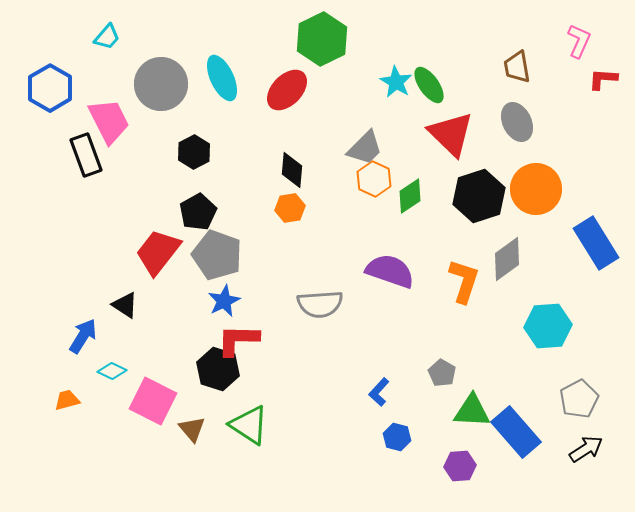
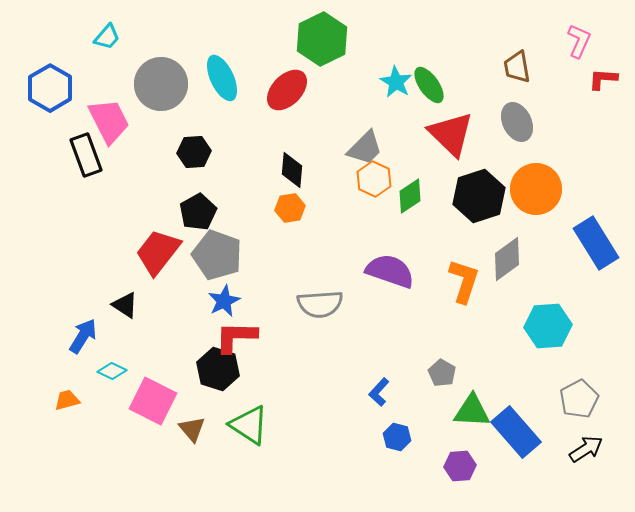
black hexagon at (194, 152): rotated 24 degrees clockwise
red L-shape at (238, 340): moved 2 px left, 3 px up
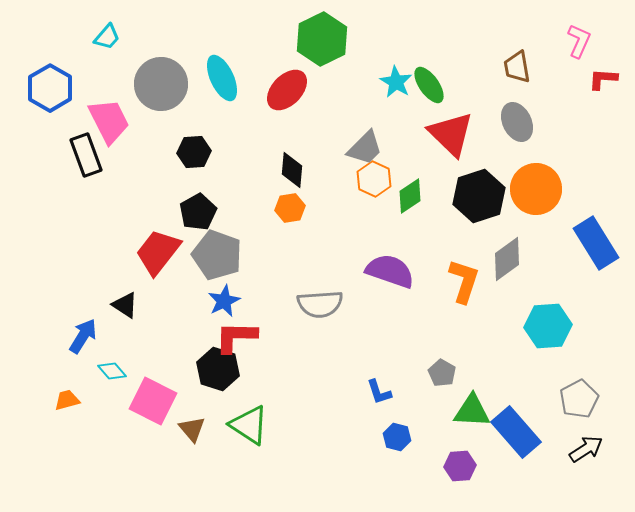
cyan diamond at (112, 371): rotated 24 degrees clockwise
blue L-shape at (379, 392): rotated 60 degrees counterclockwise
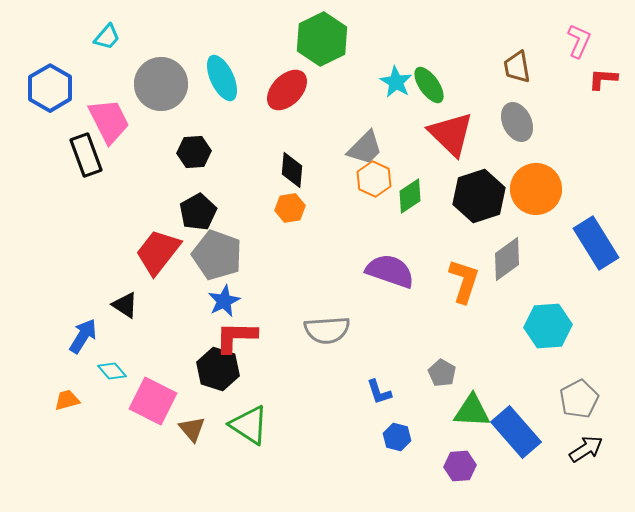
gray semicircle at (320, 304): moved 7 px right, 26 px down
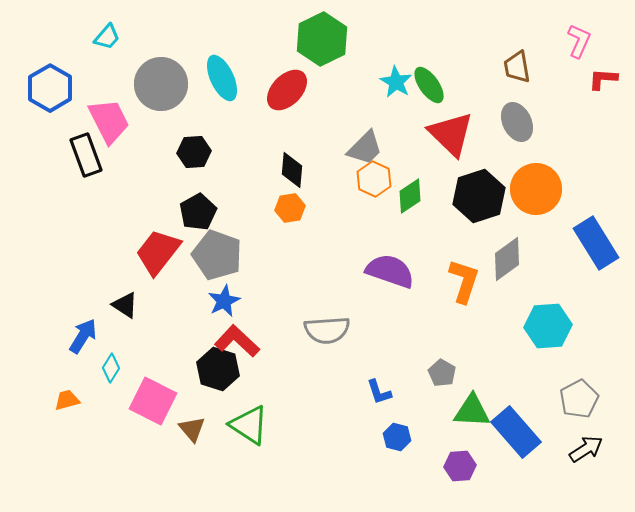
red L-shape at (236, 337): moved 1 px right, 4 px down; rotated 42 degrees clockwise
cyan diamond at (112, 371): moved 1 px left, 3 px up; rotated 72 degrees clockwise
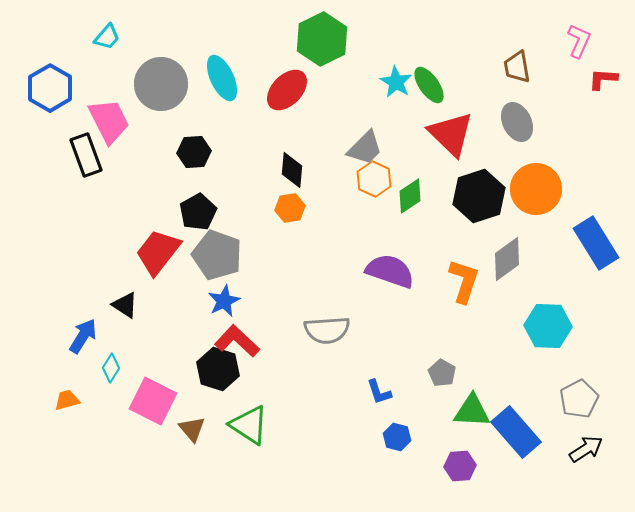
cyan hexagon at (548, 326): rotated 6 degrees clockwise
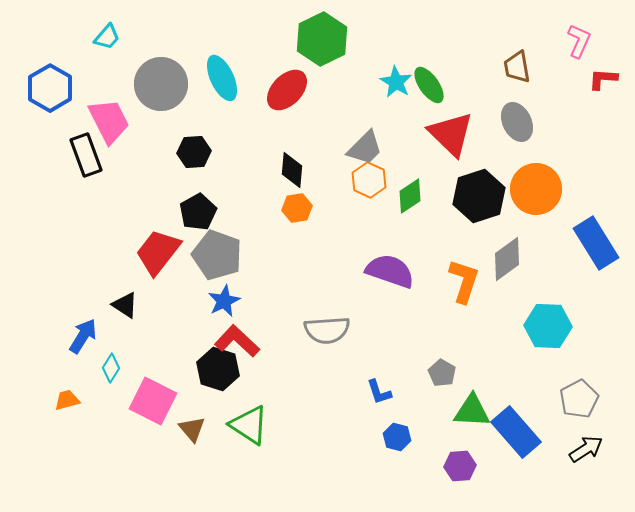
orange hexagon at (374, 179): moved 5 px left, 1 px down
orange hexagon at (290, 208): moved 7 px right
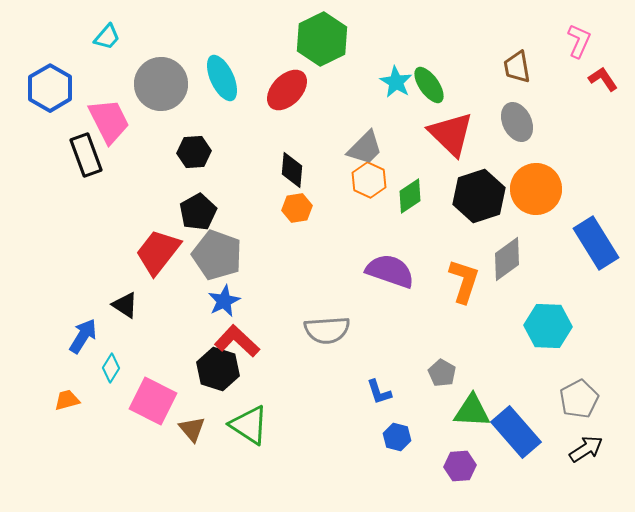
red L-shape at (603, 79): rotated 52 degrees clockwise
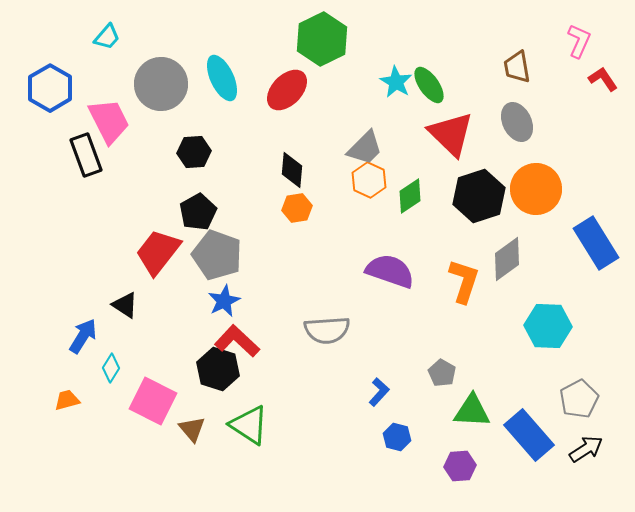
blue L-shape at (379, 392): rotated 120 degrees counterclockwise
blue rectangle at (516, 432): moved 13 px right, 3 px down
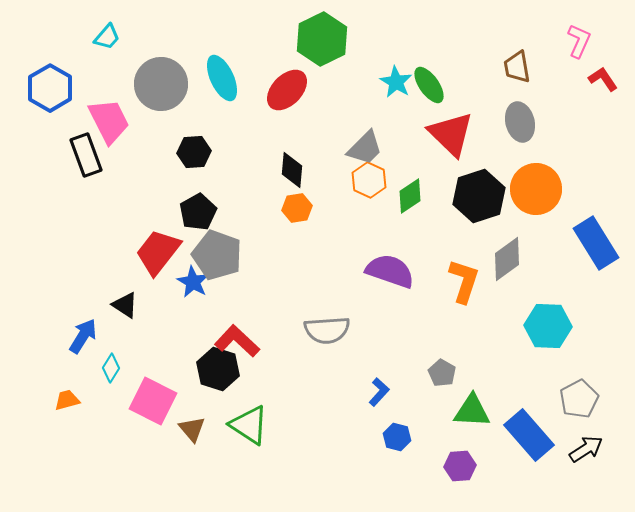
gray ellipse at (517, 122): moved 3 px right; rotated 12 degrees clockwise
blue star at (224, 301): moved 31 px left, 19 px up; rotated 16 degrees counterclockwise
